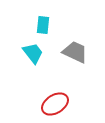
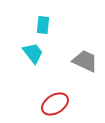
gray trapezoid: moved 10 px right, 9 px down
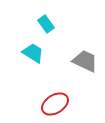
cyan rectangle: moved 3 px right, 1 px up; rotated 42 degrees counterclockwise
cyan trapezoid: rotated 20 degrees counterclockwise
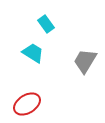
gray trapezoid: rotated 84 degrees counterclockwise
red ellipse: moved 28 px left
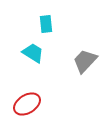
cyan rectangle: rotated 30 degrees clockwise
gray trapezoid: rotated 12 degrees clockwise
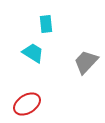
gray trapezoid: moved 1 px right, 1 px down
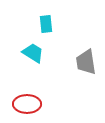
gray trapezoid: rotated 52 degrees counterclockwise
red ellipse: rotated 32 degrees clockwise
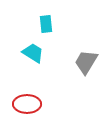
gray trapezoid: rotated 40 degrees clockwise
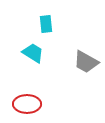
gray trapezoid: rotated 92 degrees counterclockwise
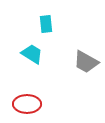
cyan trapezoid: moved 1 px left, 1 px down
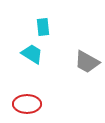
cyan rectangle: moved 3 px left, 3 px down
gray trapezoid: moved 1 px right
